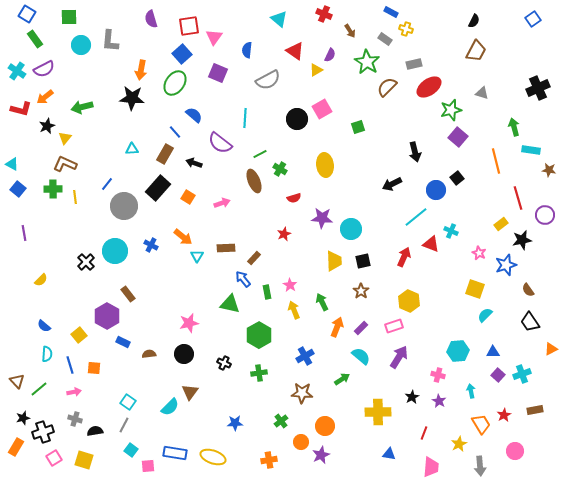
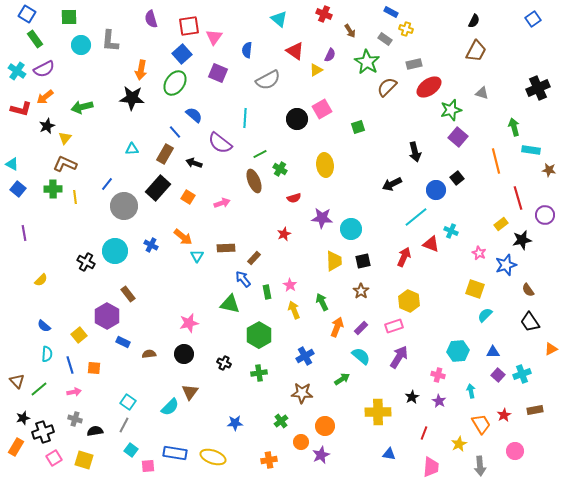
black cross at (86, 262): rotated 18 degrees counterclockwise
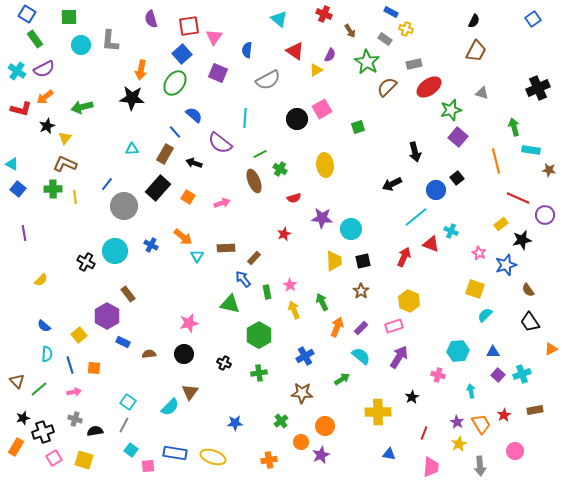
red line at (518, 198): rotated 50 degrees counterclockwise
purple star at (439, 401): moved 18 px right, 21 px down
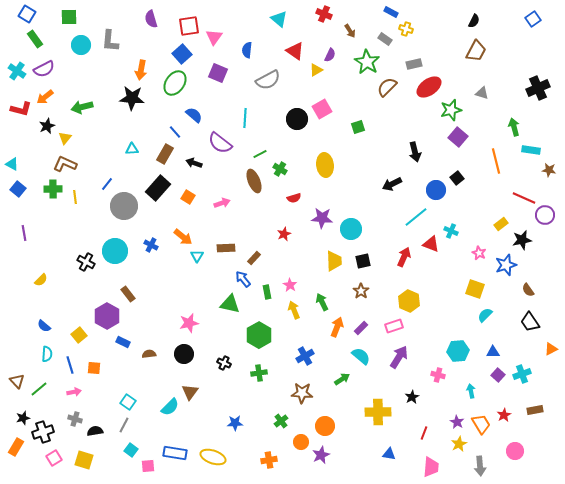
red line at (518, 198): moved 6 px right
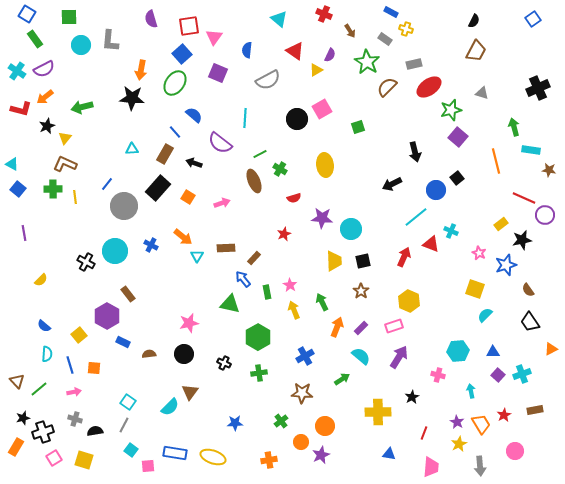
green hexagon at (259, 335): moved 1 px left, 2 px down
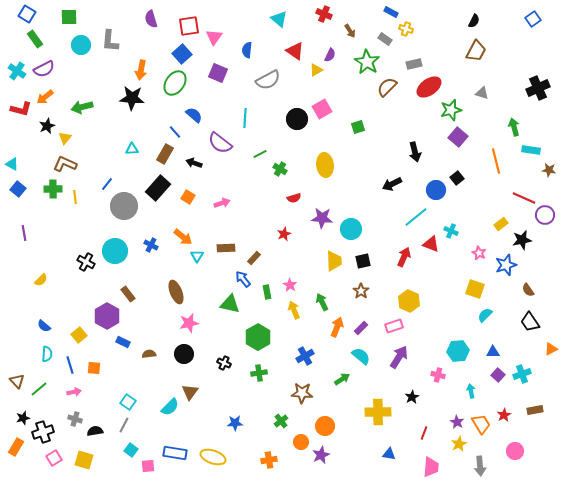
brown ellipse at (254, 181): moved 78 px left, 111 px down
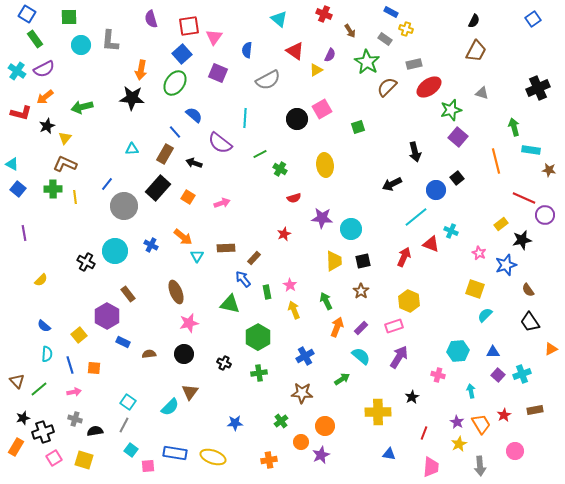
red L-shape at (21, 109): moved 4 px down
green arrow at (322, 302): moved 4 px right, 1 px up
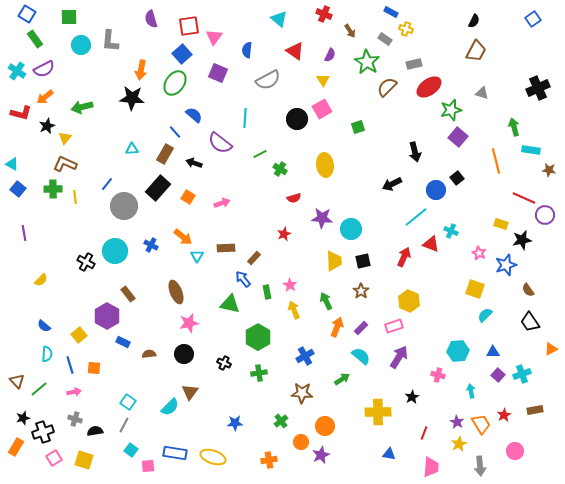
yellow triangle at (316, 70): moved 7 px right, 10 px down; rotated 32 degrees counterclockwise
yellow rectangle at (501, 224): rotated 56 degrees clockwise
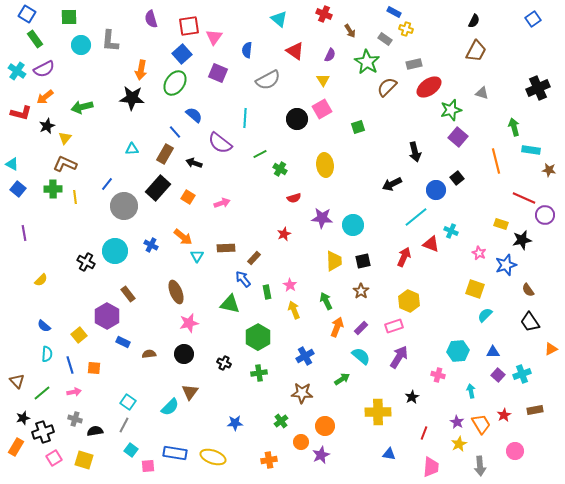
blue rectangle at (391, 12): moved 3 px right
cyan circle at (351, 229): moved 2 px right, 4 px up
green line at (39, 389): moved 3 px right, 4 px down
